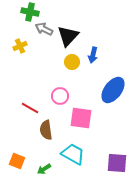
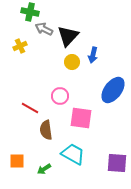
orange square: rotated 21 degrees counterclockwise
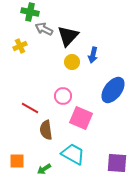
pink circle: moved 3 px right
pink square: rotated 15 degrees clockwise
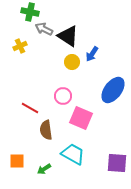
black triangle: rotated 40 degrees counterclockwise
blue arrow: moved 1 px left, 1 px up; rotated 21 degrees clockwise
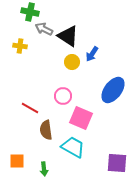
yellow cross: rotated 32 degrees clockwise
cyan trapezoid: moved 7 px up
green arrow: rotated 64 degrees counterclockwise
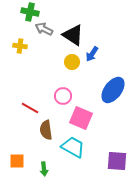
black triangle: moved 5 px right, 1 px up
purple square: moved 2 px up
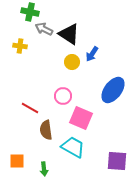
black triangle: moved 4 px left, 1 px up
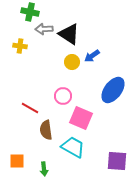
gray arrow: rotated 30 degrees counterclockwise
blue arrow: moved 2 px down; rotated 21 degrees clockwise
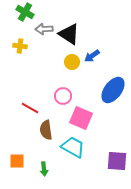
green cross: moved 5 px left; rotated 18 degrees clockwise
